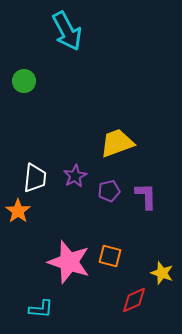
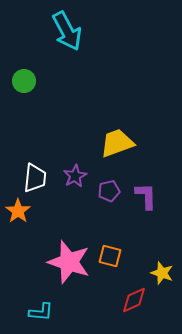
cyan L-shape: moved 3 px down
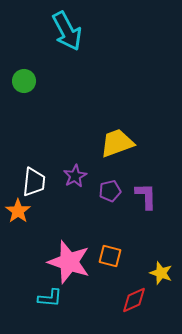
white trapezoid: moved 1 px left, 4 px down
purple pentagon: moved 1 px right
yellow star: moved 1 px left
cyan L-shape: moved 9 px right, 14 px up
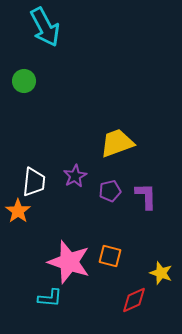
cyan arrow: moved 22 px left, 4 px up
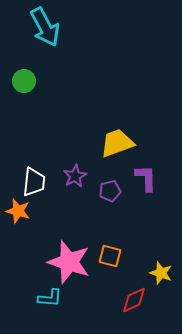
purple L-shape: moved 18 px up
orange star: rotated 20 degrees counterclockwise
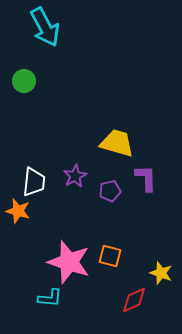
yellow trapezoid: rotated 36 degrees clockwise
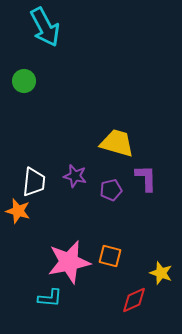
purple star: rotated 30 degrees counterclockwise
purple pentagon: moved 1 px right, 1 px up
pink star: rotated 30 degrees counterclockwise
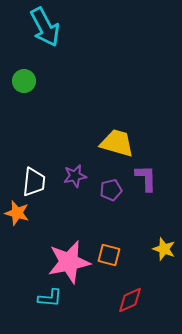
purple star: rotated 25 degrees counterclockwise
orange star: moved 1 px left, 2 px down
orange square: moved 1 px left, 1 px up
yellow star: moved 3 px right, 24 px up
red diamond: moved 4 px left
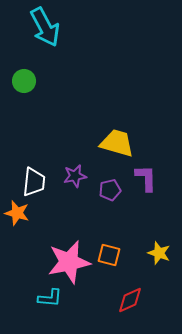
purple pentagon: moved 1 px left
yellow star: moved 5 px left, 4 px down
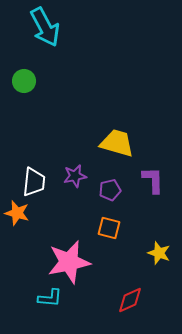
purple L-shape: moved 7 px right, 2 px down
orange square: moved 27 px up
